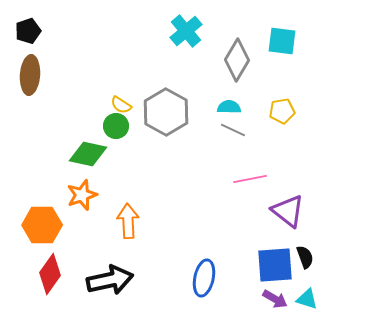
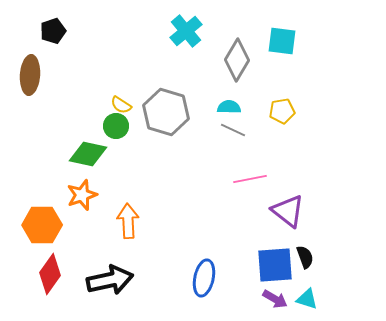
black pentagon: moved 25 px right
gray hexagon: rotated 12 degrees counterclockwise
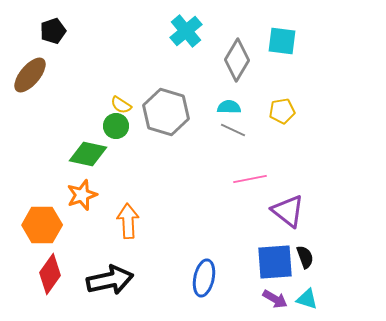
brown ellipse: rotated 36 degrees clockwise
blue square: moved 3 px up
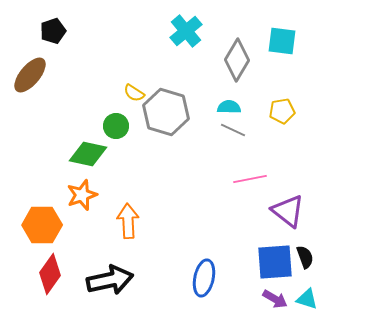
yellow semicircle: moved 13 px right, 12 px up
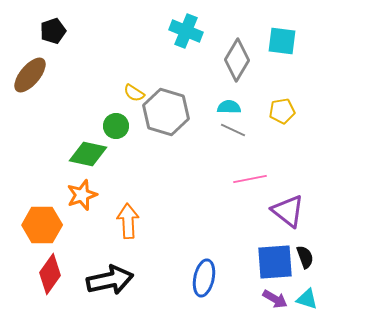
cyan cross: rotated 28 degrees counterclockwise
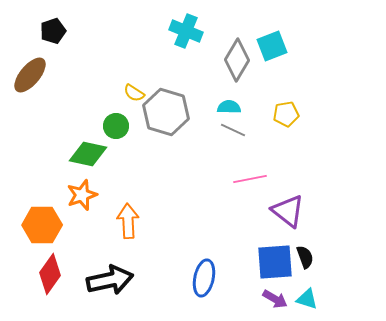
cyan square: moved 10 px left, 5 px down; rotated 28 degrees counterclockwise
yellow pentagon: moved 4 px right, 3 px down
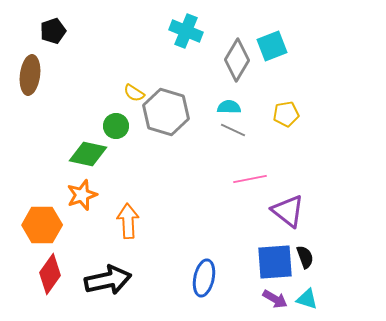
brown ellipse: rotated 33 degrees counterclockwise
black arrow: moved 2 px left
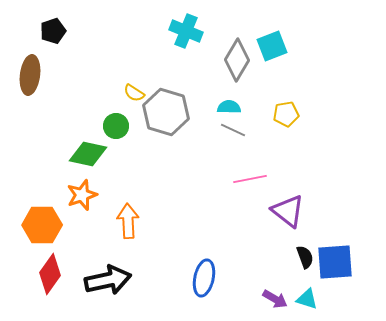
blue square: moved 60 px right
